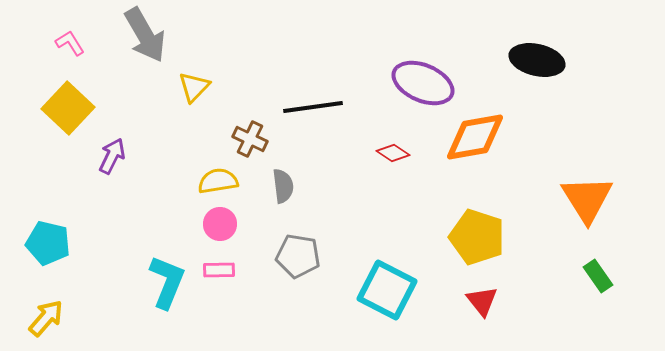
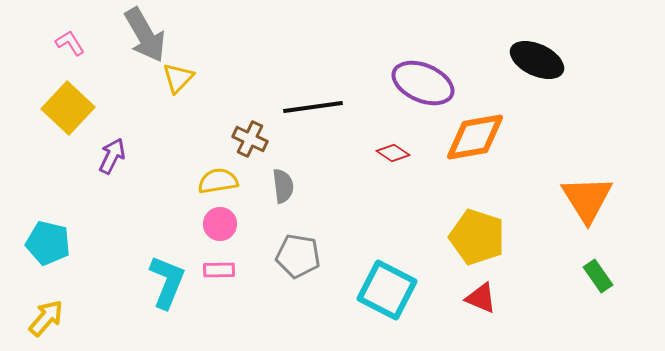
black ellipse: rotated 12 degrees clockwise
yellow triangle: moved 16 px left, 9 px up
red triangle: moved 1 px left, 3 px up; rotated 28 degrees counterclockwise
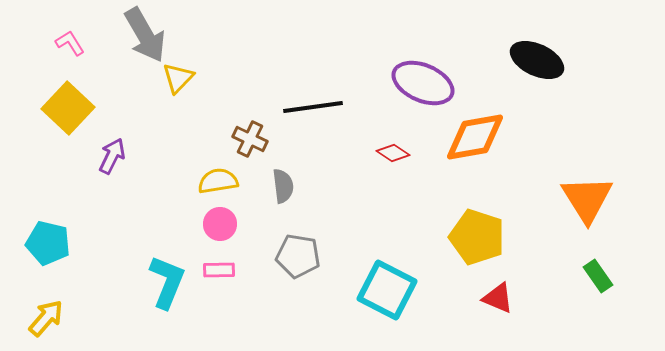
red triangle: moved 17 px right
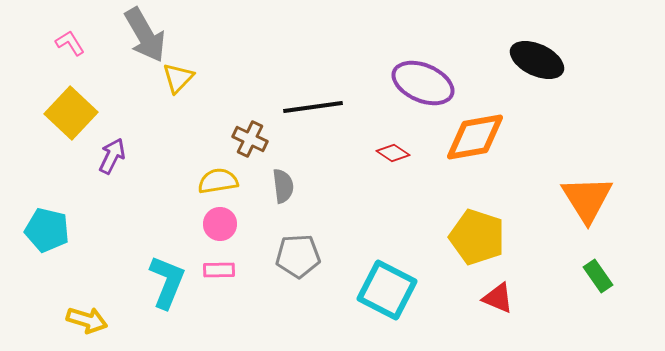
yellow square: moved 3 px right, 5 px down
cyan pentagon: moved 1 px left, 13 px up
gray pentagon: rotated 12 degrees counterclockwise
yellow arrow: moved 41 px right, 2 px down; rotated 66 degrees clockwise
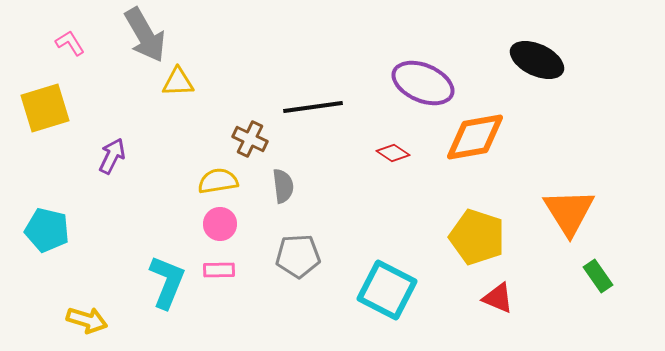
yellow triangle: moved 4 px down; rotated 44 degrees clockwise
yellow square: moved 26 px left, 5 px up; rotated 30 degrees clockwise
orange triangle: moved 18 px left, 13 px down
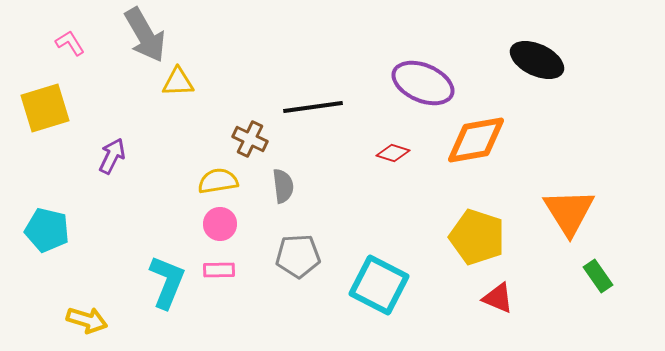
orange diamond: moved 1 px right, 3 px down
red diamond: rotated 16 degrees counterclockwise
cyan square: moved 8 px left, 5 px up
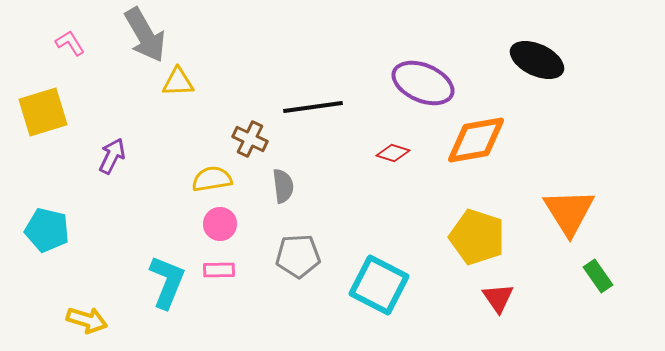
yellow square: moved 2 px left, 4 px down
yellow semicircle: moved 6 px left, 2 px up
red triangle: rotated 32 degrees clockwise
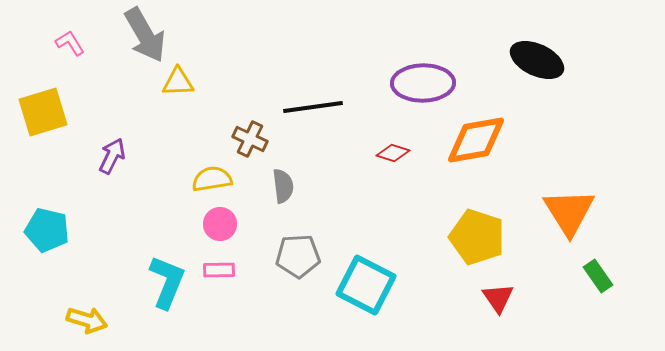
purple ellipse: rotated 24 degrees counterclockwise
cyan square: moved 13 px left
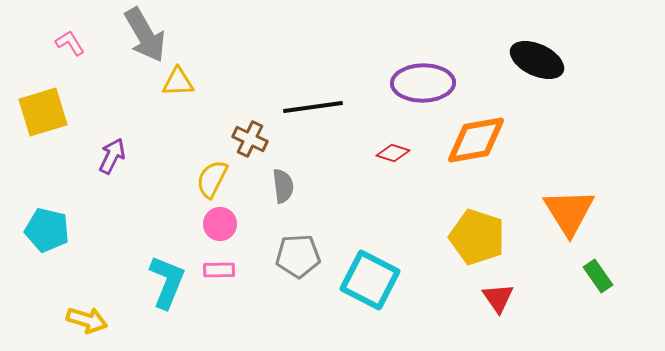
yellow semicircle: rotated 54 degrees counterclockwise
cyan square: moved 4 px right, 5 px up
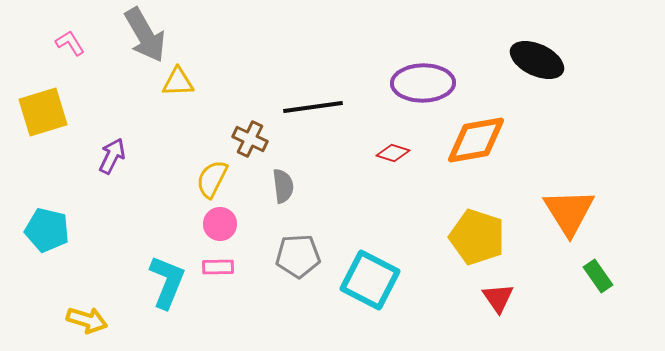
pink rectangle: moved 1 px left, 3 px up
